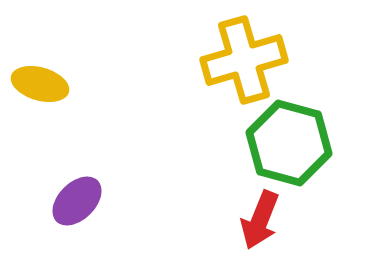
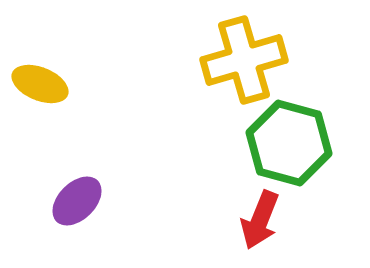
yellow ellipse: rotated 6 degrees clockwise
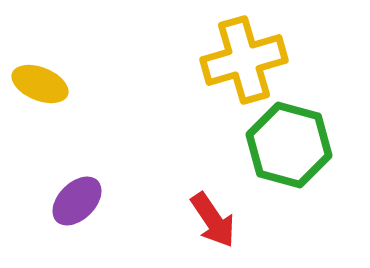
green hexagon: moved 2 px down
red arrow: moved 47 px left; rotated 56 degrees counterclockwise
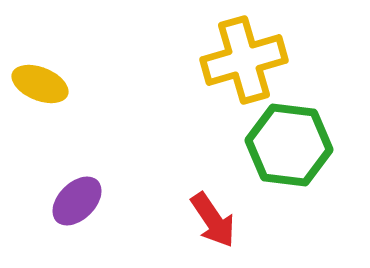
green hexagon: rotated 8 degrees counterclockwise
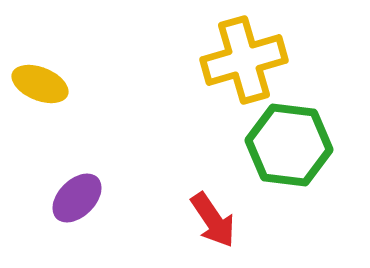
purple ellipse: moved 3 px up
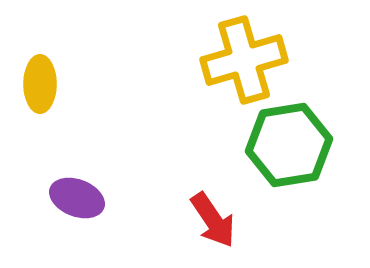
yellow ellipse: rotated 68 degrees clockwise
green hexagon: rotated 16 degrees counterclockwise
purple ellipse: rotated 66 degrees clockwise
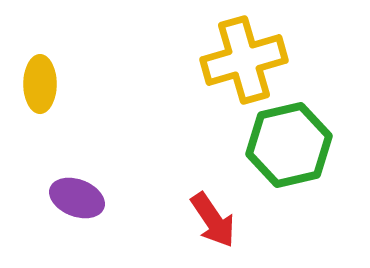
green hexagon: rotated 4 degrees counterclockwise
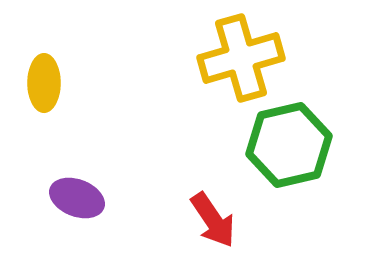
yellow cross: moved 3 px left, 2 px up
yellow ellipse: moved 4 px right, 1 px up
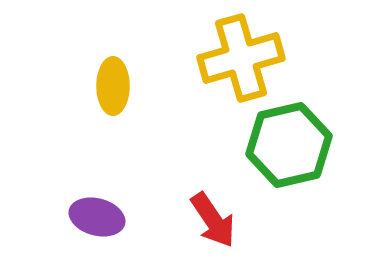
yellow ellipse: moved 69 px right, 3 px down
purple ellipse: moved 20 px right, 19 px down; rotated 6 degrees counterclockwise
